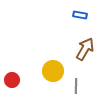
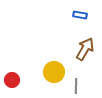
yellow circle: moved 1 px right, 1 px down
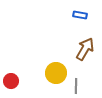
yellow circle: moved 2 px right, 1 px down
red circle: moved 1 px left, 1 px down
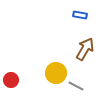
red circle: moved 1 px up
gray line: rotated 63 degrees counterclockwise
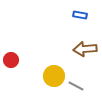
brown arrow: rotated 125 degrees counterclockwise
yellow circle: moved 2 px left, 3 px down
red circle: moved 20 px up
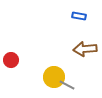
blue rectangle: moved 1 px left, 1 px down
yellow circle: moved 1 px down
gray line: moved 9 px left, 1 px up
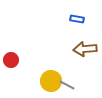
blue rectangle: moved 2 px left, 3 px down
yellow circle: moved 3 px left, 4 px down
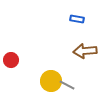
brown arrow: moved 2 px down
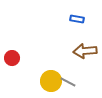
red circle: moved 1 px right, 2 px up
gray line: moved 1 px right, 3 px up
